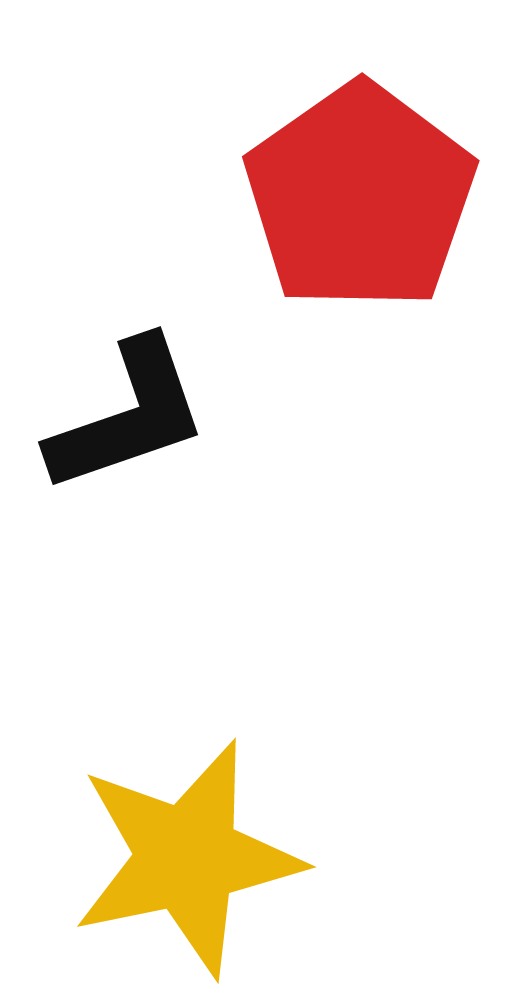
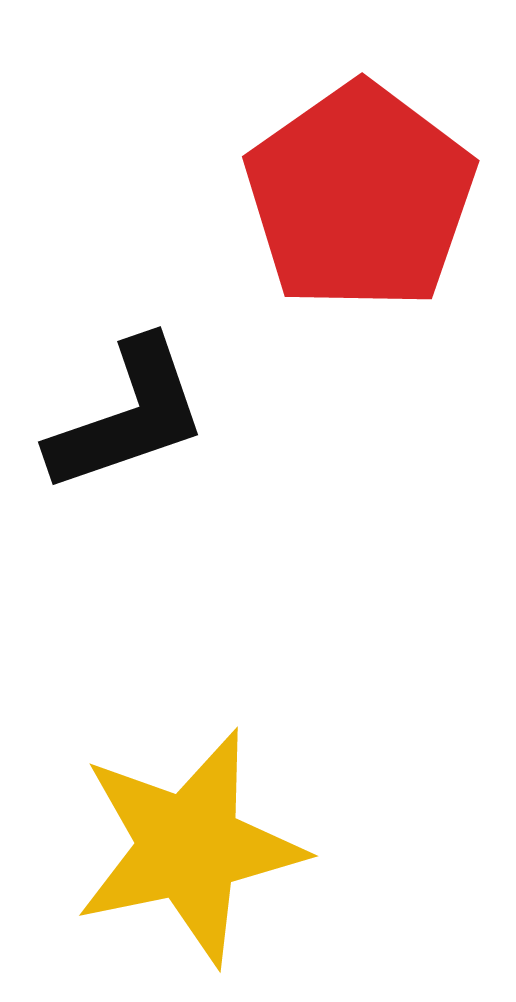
yellow star: moved 2 px right, 11 px up
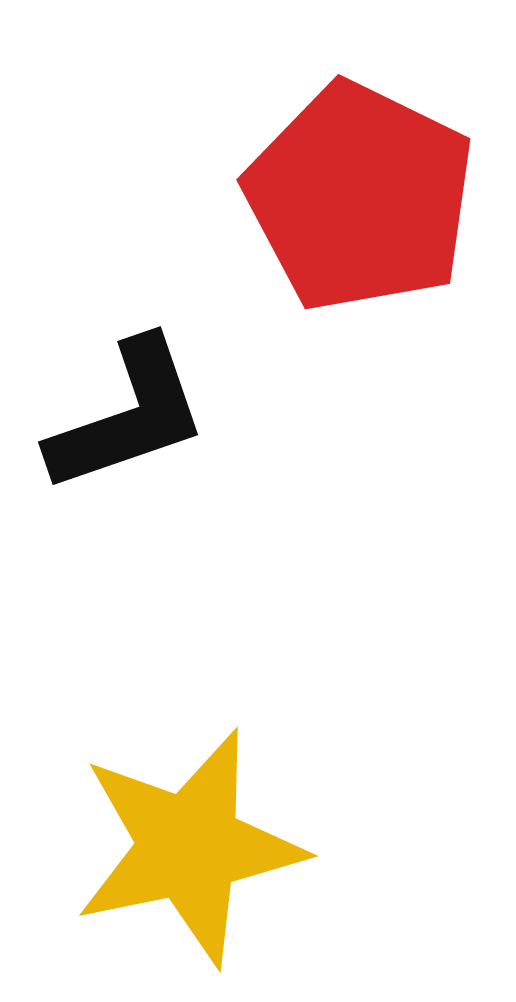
red pentagon: rotated 11 degrees counterclockwise
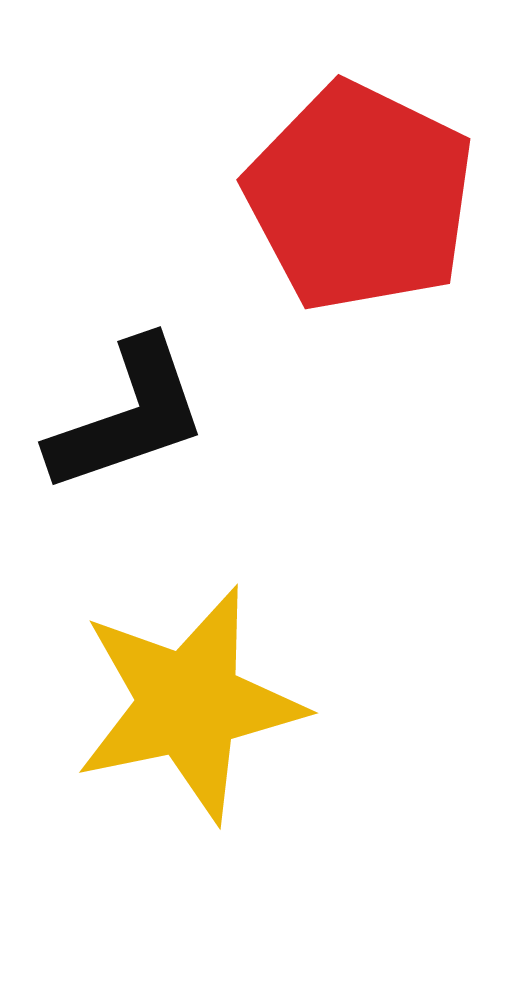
yellow star: moved 143 px up
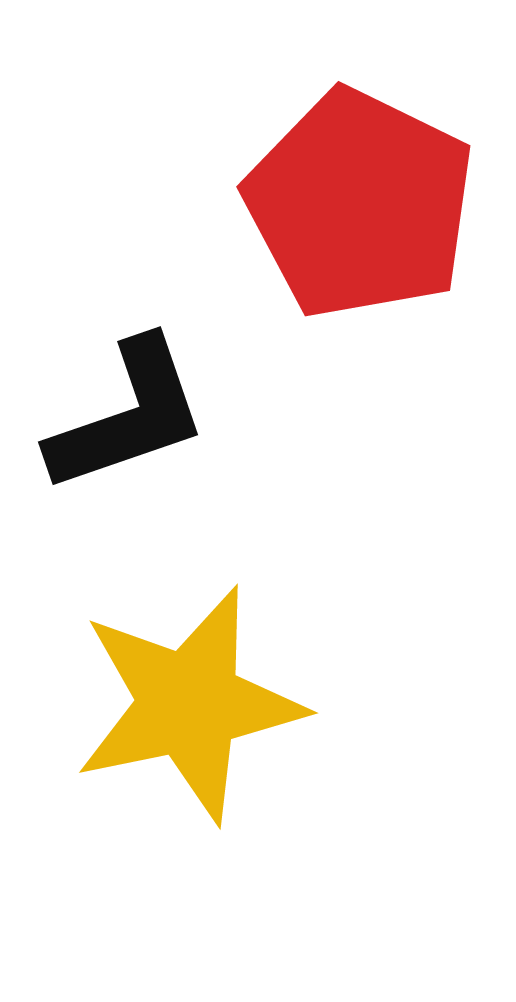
red pentagon: moved 7 px down
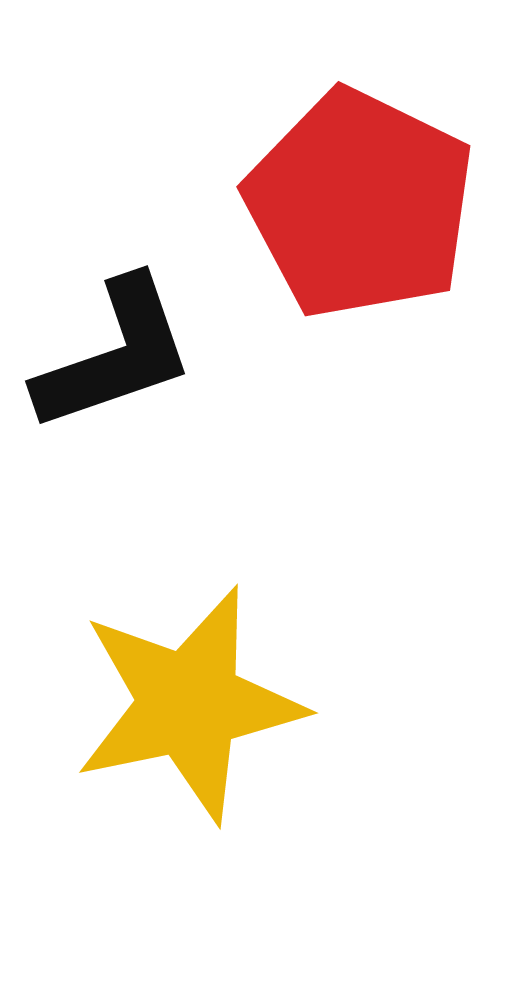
black L-shape: moved 13 px left, 61 px up
